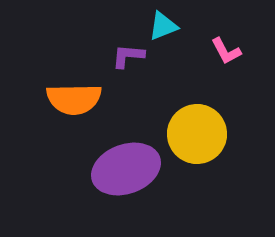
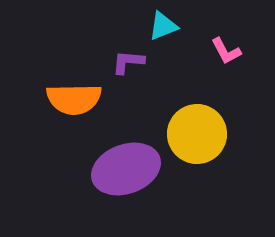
purple L-shape: moved 6 px down
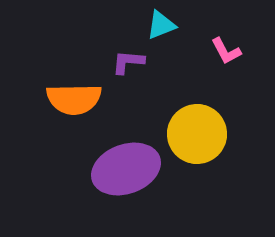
cyan triangle: moved 2 px left, 1 px up
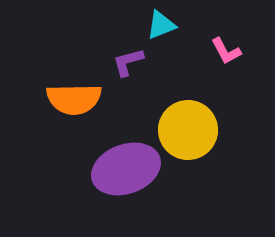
purple L-shape: rotated 20 degrees counterclockwise
yellow circle: moved 9 px left, 4 px up
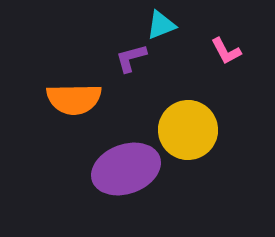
purple L-shape: moved 3 px right, 4 px up
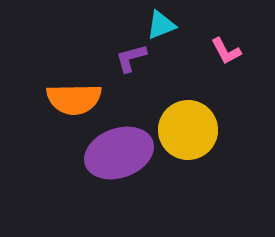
purple ellipse: moved 7 px left, 16 px up
